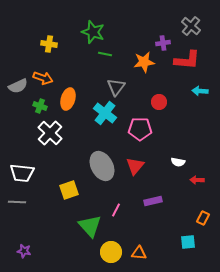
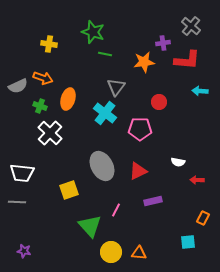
red triangle: moved 3 px right, 5 px down; rotated 24 degrees clockwise
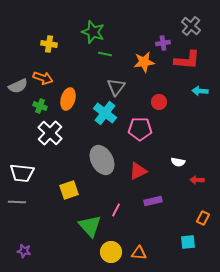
gray ellipse: moved 6 px up
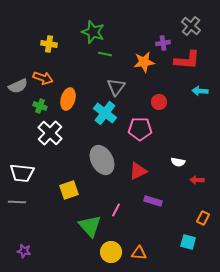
purple rectangle: rotated 30 degrees clockwise
cyan square: rotated 21 degrees clockwise
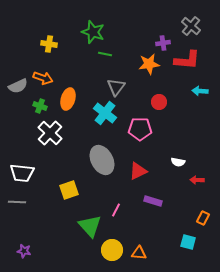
orange star: moved 5 px right, 2 px down
yellow circle: moved 1 px right, 2 px up
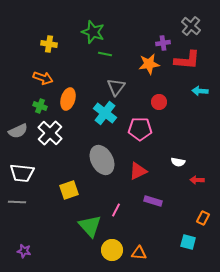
gray semicircle: moved 45 px down
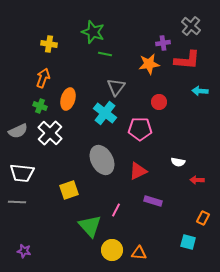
orange arrow: rotated 90 degrees counterclockwise
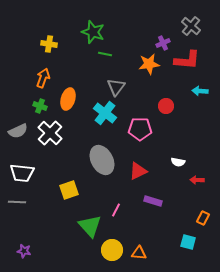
purple cross: rotated 16 degrees counterclockwise
red circle: moved 7 px right, 4 px down
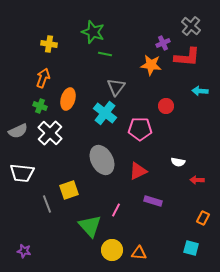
red L-shape: moved 3 px up
orange star: moved 2 px right, 1 px down; rotated 15 degrees clockwise
gray line: moved 30 px right, 2 px down; rotated 66 degrees clockwise
cyan square: moved 3 px right, 6 px down
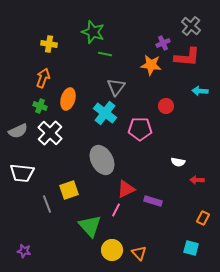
red triangle: moved 12 px left, 18 px down
orange triangle: rotated 42 degrees clockwise
